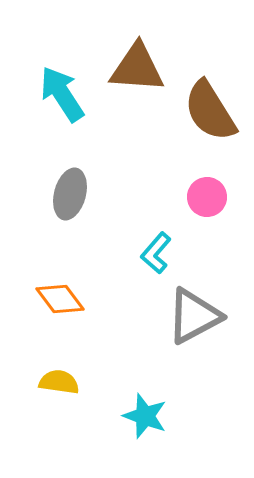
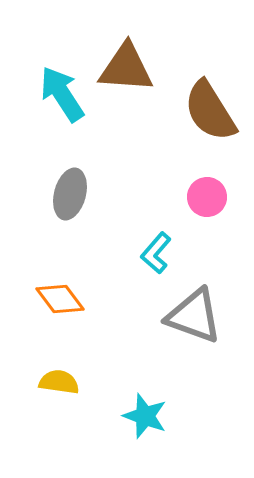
brown triangle: moved 11 px left
gray triangle: rotated 48 degrees clockwise
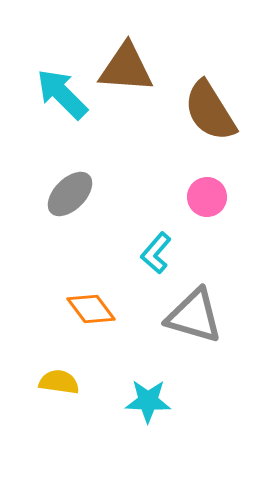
cyan arrow: rotated 12 degrees counterclockwise
gray ellipse: rotated 30 degrees clockwise
orange diamond: moved 31 px right, 10 px down
gray triangle: rotated 4 degrees counterclockwise
cyan star: moved 3 px right, 15 px up; rotated 18 degrees counterclockwise
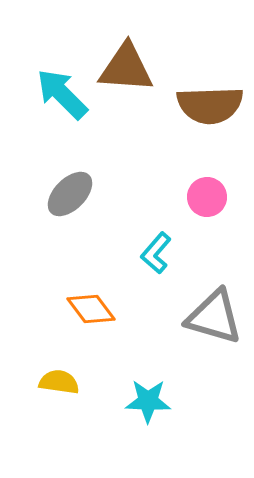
brown semicircle: moved 6 px up; rotated 60 degrees counterclockwise
gray triangle: moved 20 px right, 1 px down
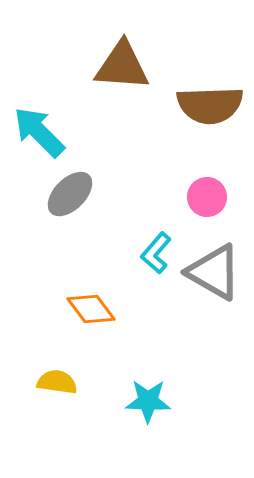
brown triangle: moved 4 px left, 2 px up
cyan arrow: moved 23 px left, 38 px down
gray triangle: moved 45 px up; rotated 14 degrees clockwise
yellow semicircle: moved 2 px left
